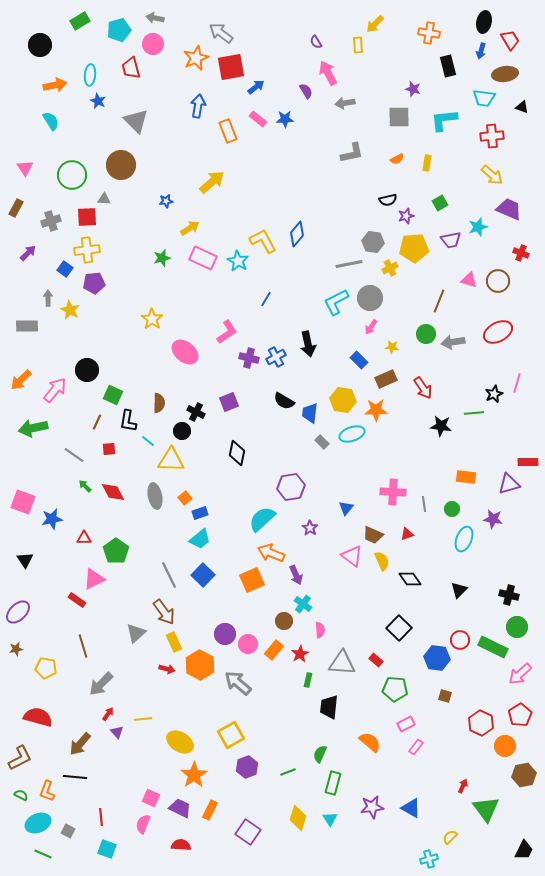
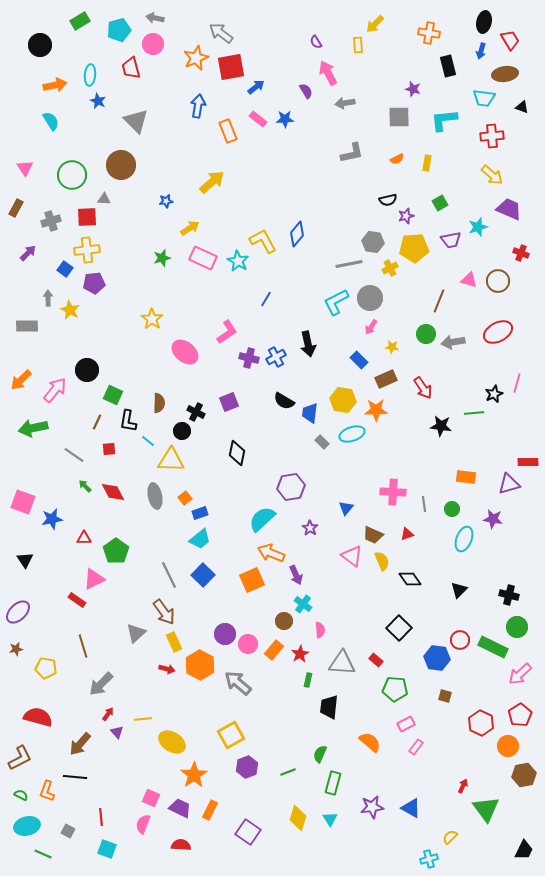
yellow ellipse at (180, 742): moved 8 px left
orange circle at (505, 746): moved 3 px right
cyan ellipse at (38, 823): moved 11 px left, 3 px down; rotated 10 degrees clockwise
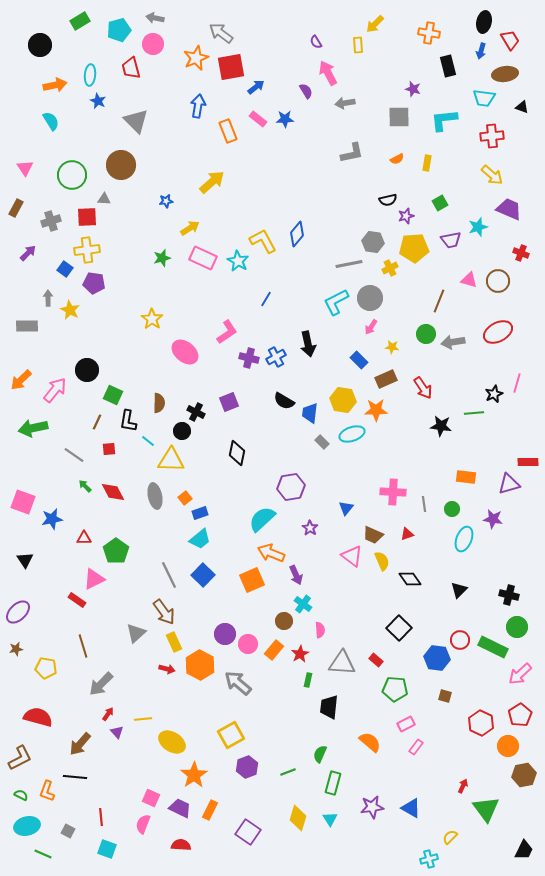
purple pentagon at (94, 283): rotated 15 degrees clockwise
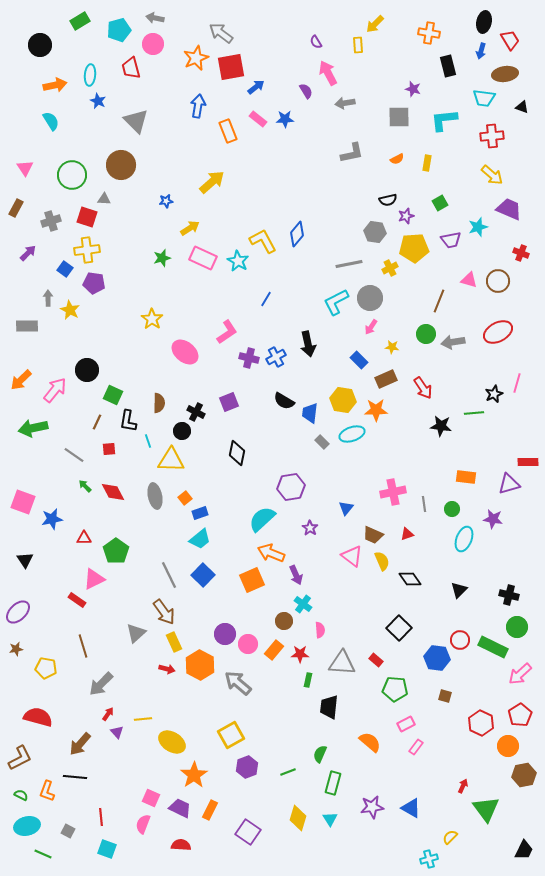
red square at (87, 217): rotated 20 degrees clockwise
gray hexagon at (373, 242): moved 2 px right, 10 px up
cyan line at (148, 441): rotated 32 degrees clockwise
pink cross at (393, 492): rotated 15 degrees counterclockwise
red star at (300, 654): rotated 30 degrees clockwise
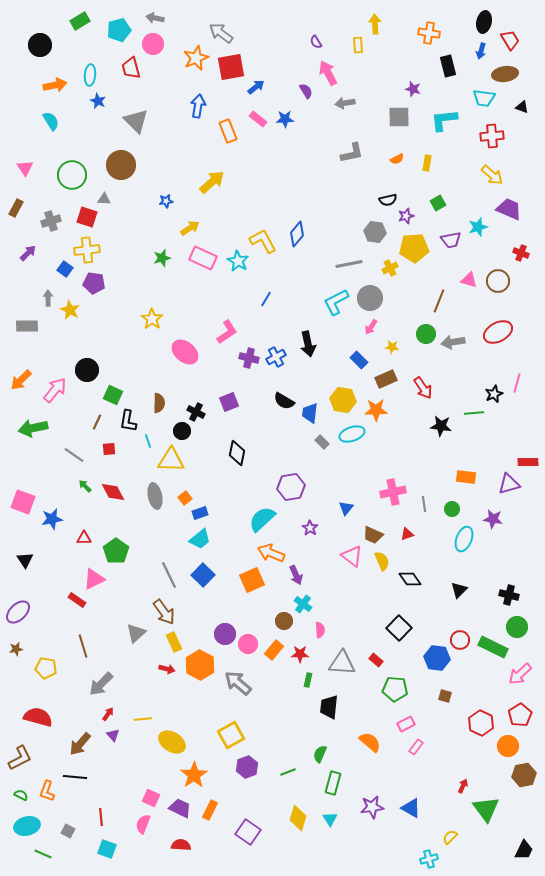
yellow arrow at (375, 24): rotated 132 degrees clockwise
green square at (440, 203): moved 2 px left
purple triangle at (117, 732): moved 4 px left, 3 px down
